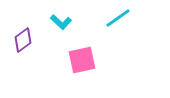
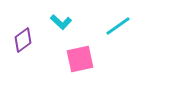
cyan line: moved 8 px down
pink square: moved 2 px left, 1 px up
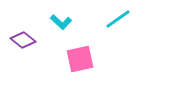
cyan line: moved 7 px up
purple diamond: rotated 75 degrees clockwise
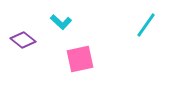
cyan line: moved 28 px right, 6 px down; rotated 20 degrees counterclockwise
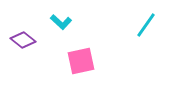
pink square: moved 1 px right, 2 px down
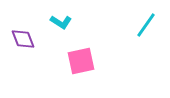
cyan L-shape: rotated 10 degrees counterclockwise
purple diamond: moved 1 px up; rotated 30 degrees clockwise
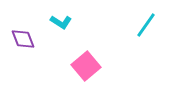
pink square: moved 5 px right, 5 px down; rotated 28 degrees counterclockwise
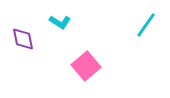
cyan L-shape: moved 1 px left
purple diamond: rotated 10 degrees clockwise
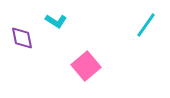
cyan L-shape: moved 4 px left, 1 px up
purple diamond: moved 1 px left, 1 px up
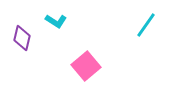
purple diamond: rotated 25 degrees clockwise
